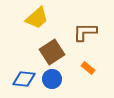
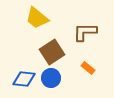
yellow trapezoid: rotated 80 degrees clockwise
blue circle: moved 1 px left, 1 px up
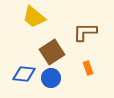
yellow trapezoid: moved 3 px left, 1 px up
orange rectangle: rotated 32 degrees clockwise
blue diamond: moved 5 px up
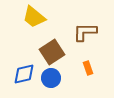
blue diamond: rotated 20 degrees counterclockwise
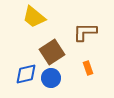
blue diamond: moved 2 px right
